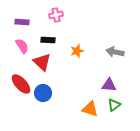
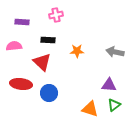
pink semicircle: moved 8 px left; rotated 63 degrees counterclockwise
orange star: rotated 16 degrees clockwise
red ellipse: rotated 40 degrees counterclockwise
blue circle: moved 6 px right
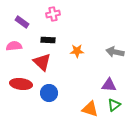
pink cross: moved 3 px left, 1 px up
purple rectangle: rotated 32 degrees clockwise
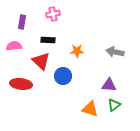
purple rectangle: rotated 64 degrees clockwise
red triangle: moved 1 px left, 1 px up
blue circle: moved 14 px right, 17 px up
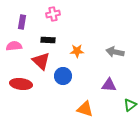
green triangle: moved 16 px right
orange triangle: moved 5 px left
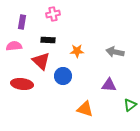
red ellipse: moved 1 px right
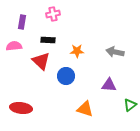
blue circle: moved 3 px right
red ellipse: moved 1 px left, 24 px down
